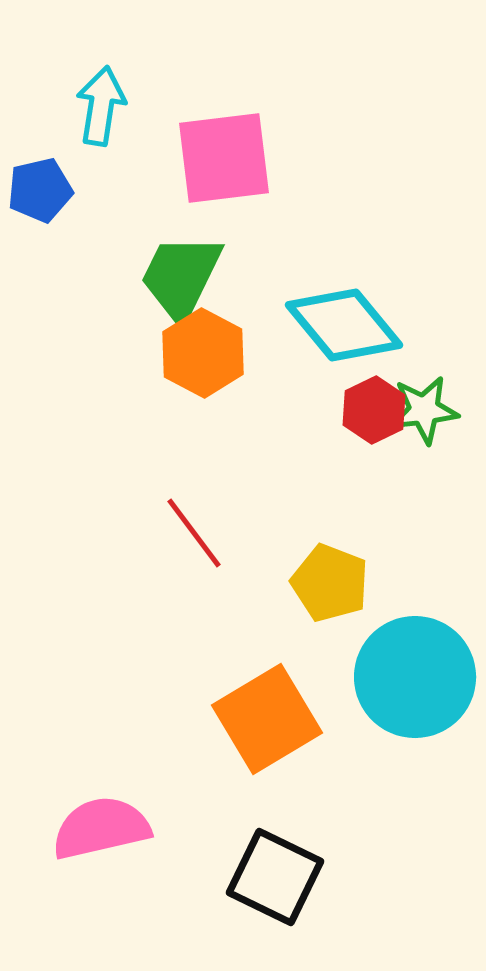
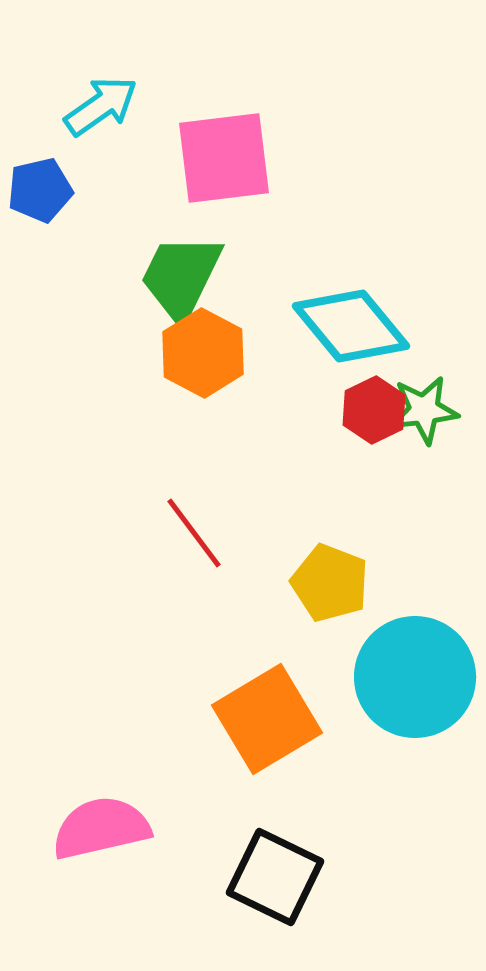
cyan arrow: rotated 46 degrees clockwise
cyan diamond: moved 7 px right, 1 px down
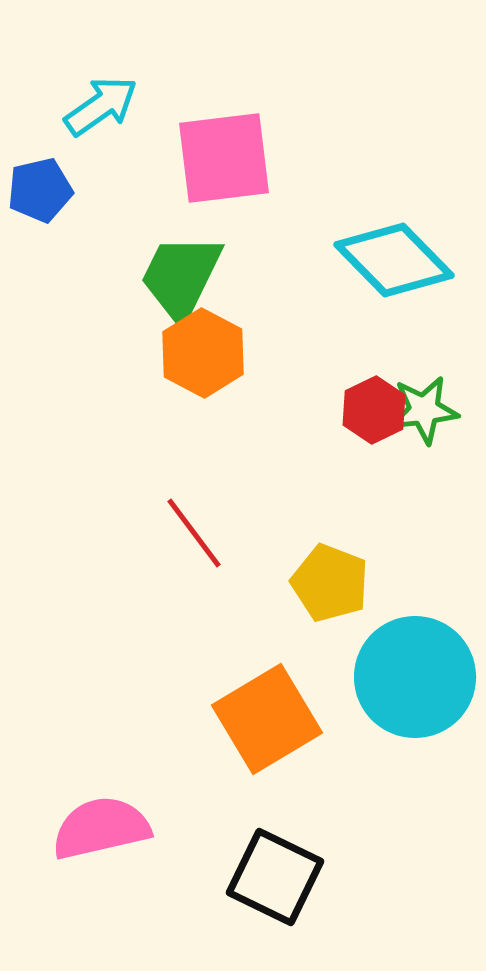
cyan diamond: moved 43 px right, 66 px up; rotated 5 degrees counterclockwise
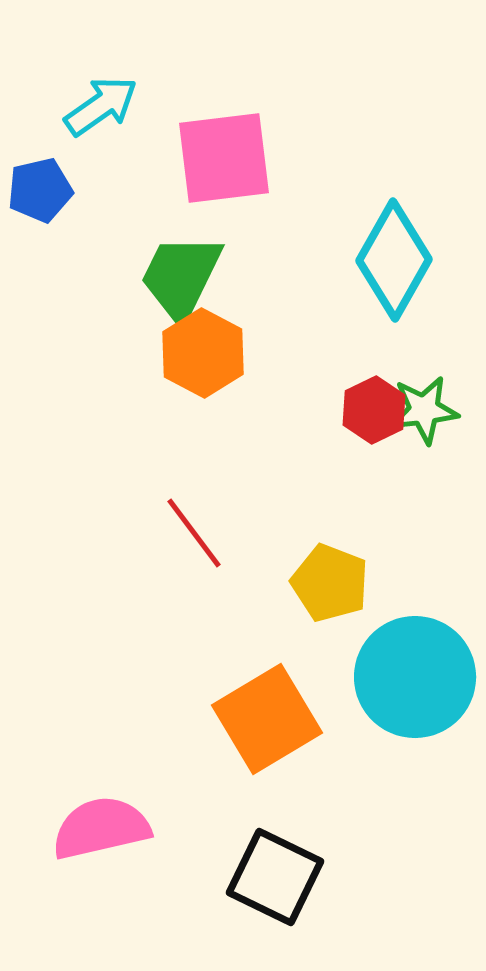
cyan diamond: rotated 74 degrees clockwise
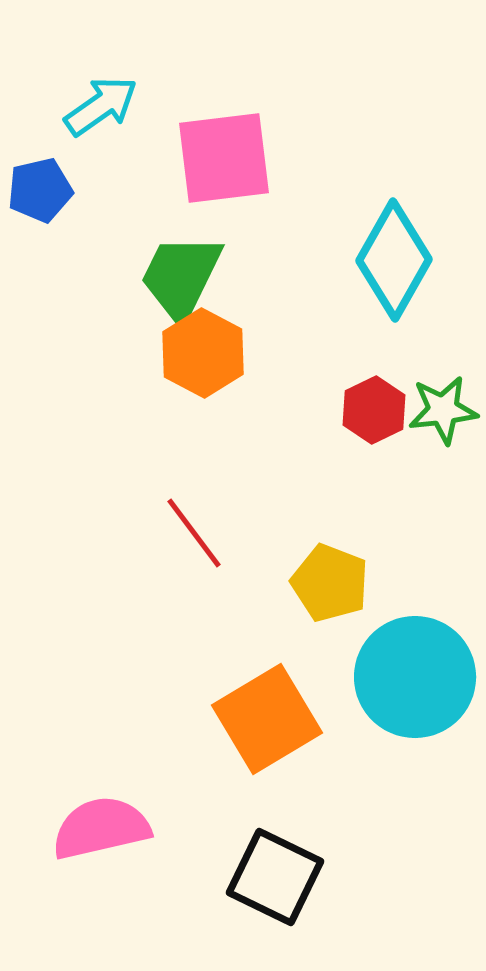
green star: moved 19 px right
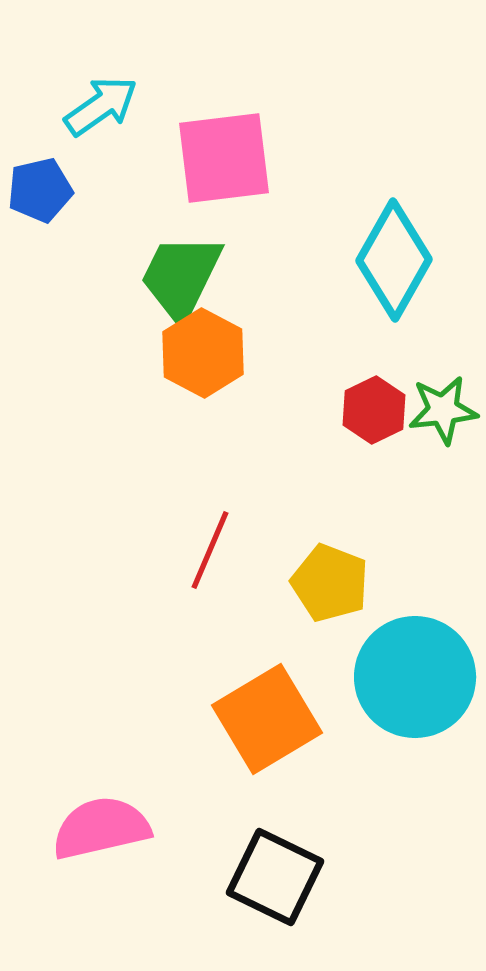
red line: moved 16 px right, 17 px down; rotated 60 degrees clockwise
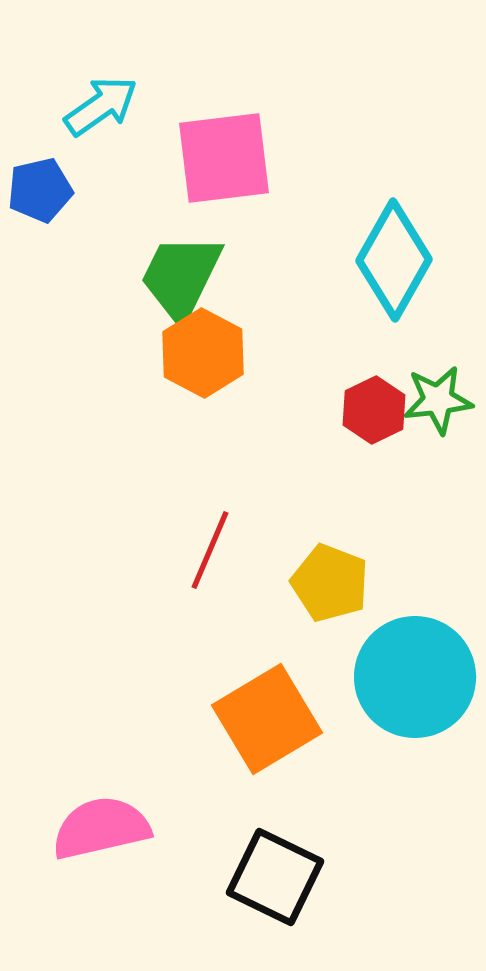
green star: moved 5 px left, 10 px up
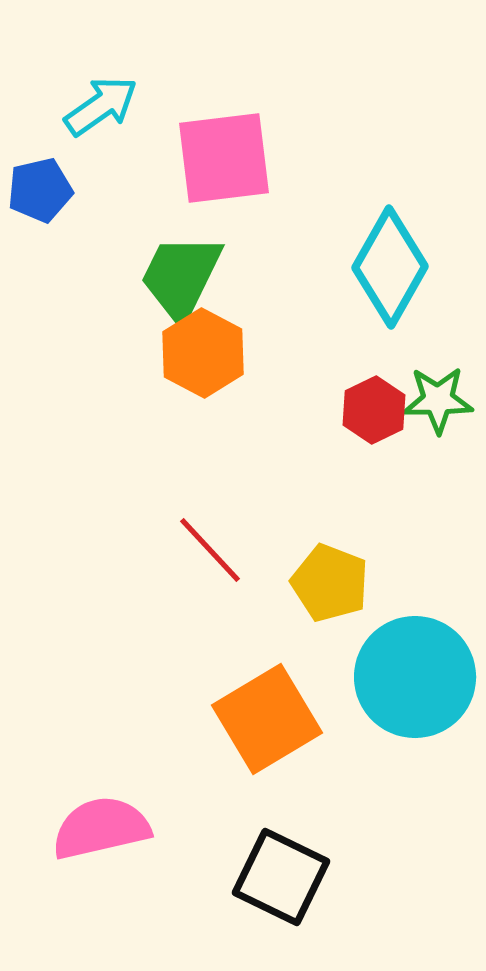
cyan diamond: moved 4 px left, 7 px down
green star: rotated 6 degrees clockwise
red line: rotated 66 degrees counterclockwise
black square: moved 6 px right
